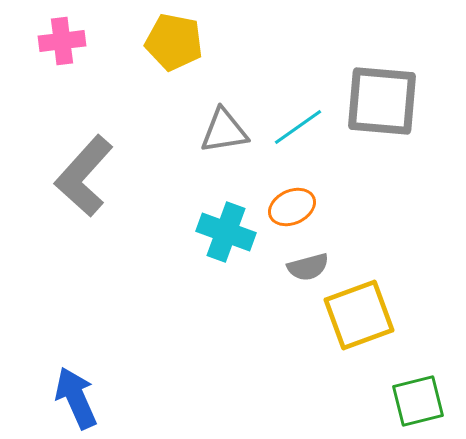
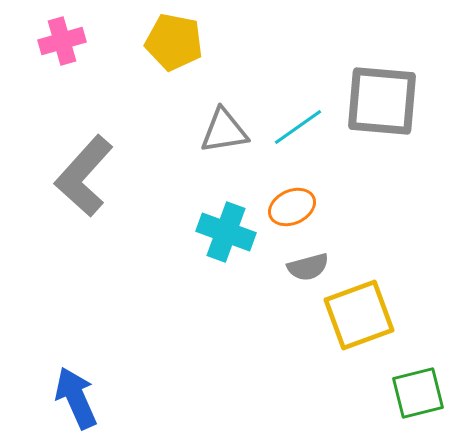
pink cross: rotated 9 degrees counterclockwise
green square: moved 8 px up
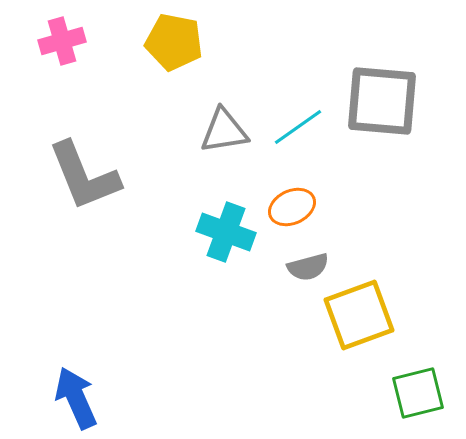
gray L-shape: rotated 64 degrees counterclockwise
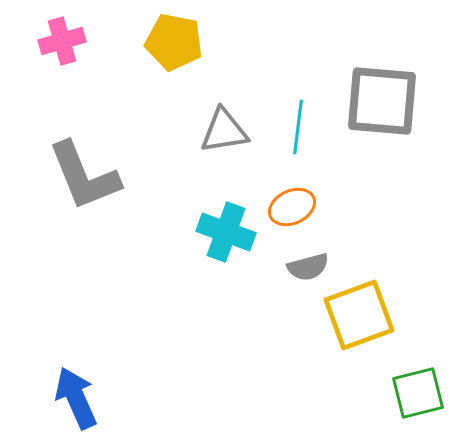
cyan line: rotated 48 degrees counterclockwise
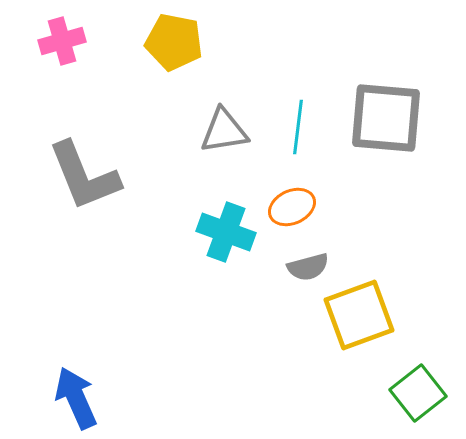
gray square: moved 4 px right, 17 px down
green square: rotated 24 degrees counterclockwise
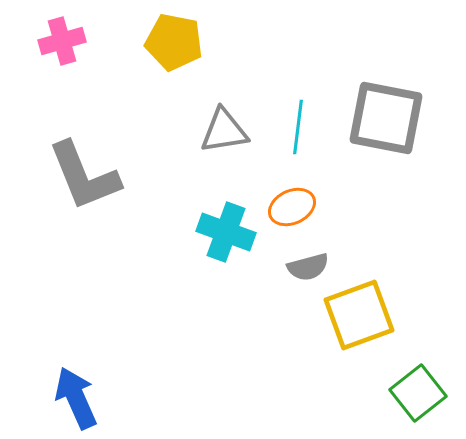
gray square: rotated 6 degrees clockwise
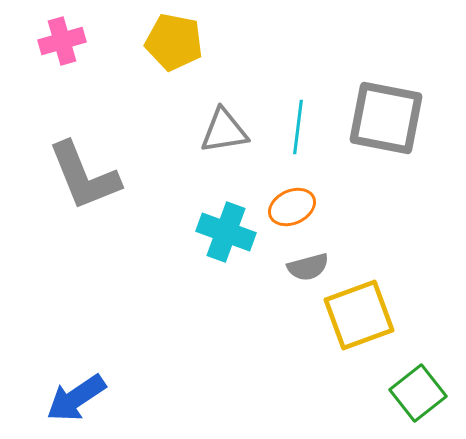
blue arrow: rotated 100 degrees counterclockwise
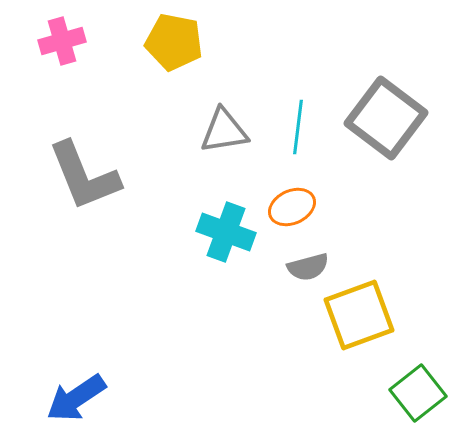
gray square: rotated 26 degrees clockwise
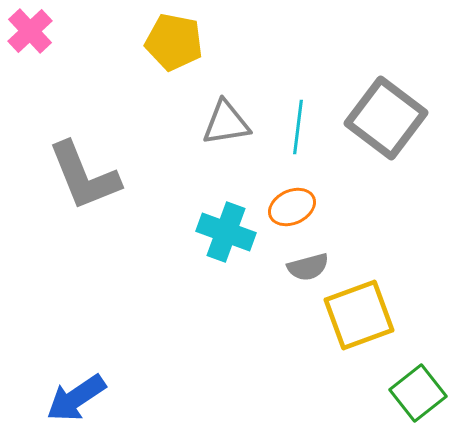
pink cross: moved 32 px left, 10 px up; rotated 27 degrees counterclockwise
gray triangle: moved 2 px right, 8 px up
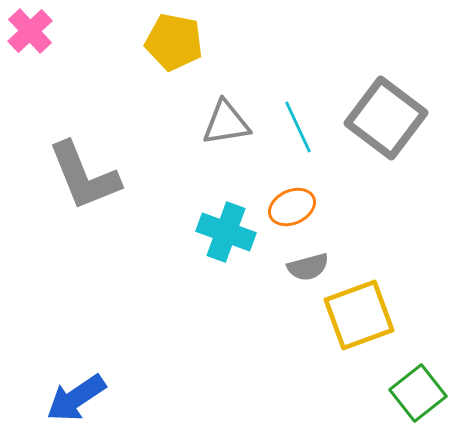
cyan line: rotated 32 degrees counterclockwise
